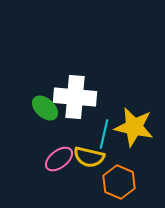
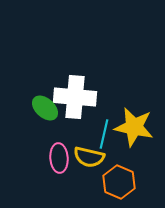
pink ellipse: moved 1 px up; rotated 56 degrees counterclockwise
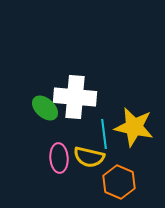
cyan line: rotated 20 degrees counterclockwise
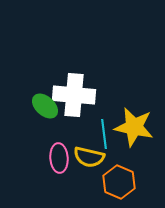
white cross: moved 1 px left, 2 px up
green ellipse: moved 2 px up
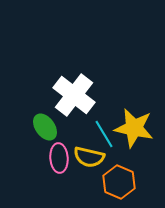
white cross: rotated 33 degrees clockwise
green ellipse: moved 21 px down; rotated 12 degrees clockwise
yellow star: moved 1 px down
cyan line: rotated 24 degrees counterclockwise
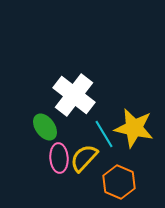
yellow semicircle: moved 5 px left, 1 px down; rotated 120 degrees clockwise
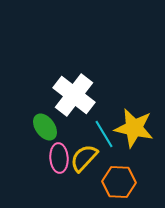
orange hexagon: rotated 20 degrees counterclockwise
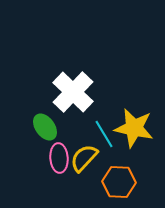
white cross: moved 1 px left, 3 px up; rotated 6 degrees clockwise
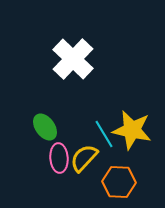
white cross: moved 33 px up
yellow star: moved 2 px left, 2 px down
